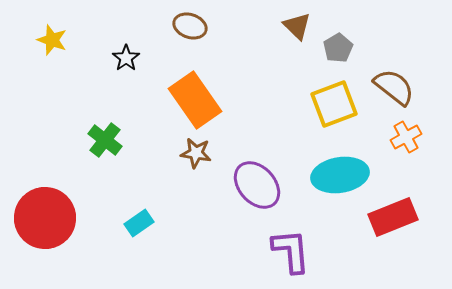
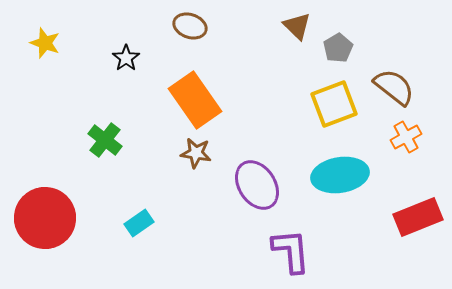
yellow star: moved 7 px left, 3 px down
purple ellipse: rotated 9 degrees clockwise
red rectangle: moved 25 px right
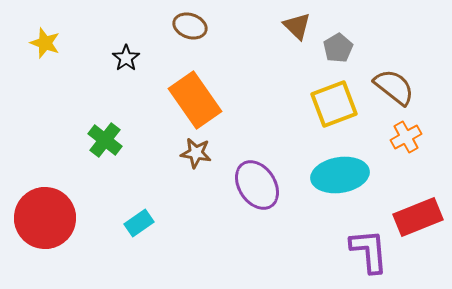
purple L-shape: moved 78 px right
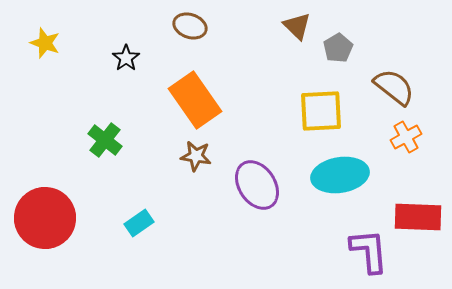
yellow square: moved 13 px left, 7 px down; rotated 18 degrees clockwise
brown star: moved 3 px down
red rectangle: rotated 24 degrees clockwise
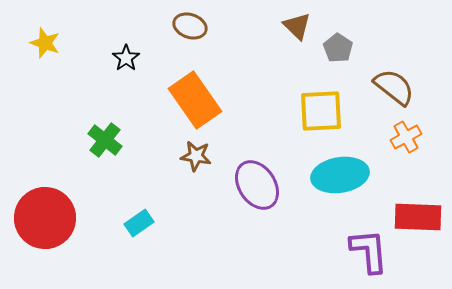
gray pentagon: rotated 8 degrees counterclockwise
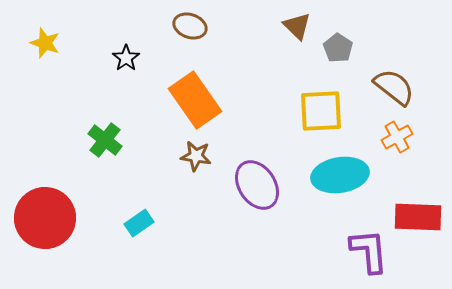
orange cross: moved 9 px left
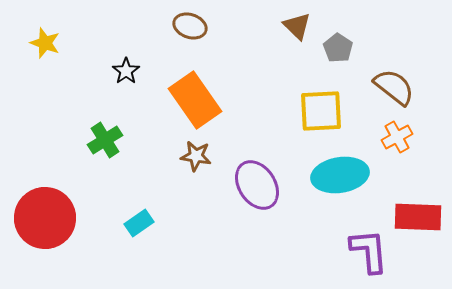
black star: moved 13 px down
green cross: rotated 20 degrees clockwise
